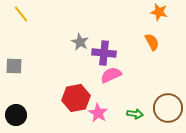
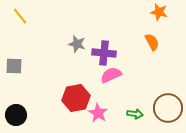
yellow line: moved 1 px left, 2 px down
gray star: moved 3 px left, 2 px down; rotated 12 degrees counterclockwise
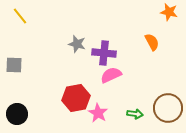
orange star: moved 10 px right
gray square: moved 1 px up
black circle: moved 1 px right, 1 px up
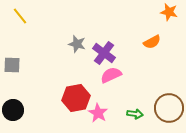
orange semicircle: rotated 90 degrees clockwise
purple cross: rotated 30 degrees clockwise
gray square: moved 2 px left
brown circle: moved 1 px right
black circle: moved 4 px left, 4 px up
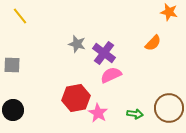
orange semicircle: moved 1 px right, 1 px down; rotated 18 degrees counterclockwise
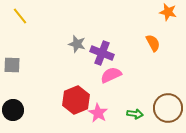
orange star: moved 1 px left
orange semicircle: rotated 72 degrees counterclockwise
purple cross: moved 2 px left; rotated 15 degrees counterclockwise
red hexagon: moved 2 px down; rotated 12 degrees counterclockwise
brown circle: moved 1 px left
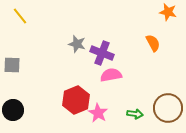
pink semicircle: rotated 15 degrees clockwise
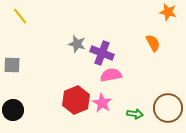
pink star: moved 4 px right, 10 px up
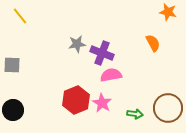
gray star: rotated 24 degrees counterclockwise
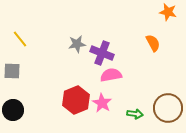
yellow line: moved 23 px down
gray square: moved 6 px down
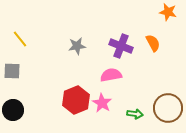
gray star: moved 2 px down
purple cross: moved 19 px right, 7 px up
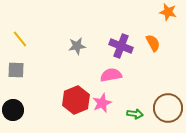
gray square: moved 4 px right, 1 px up
pink star: rotated 18 degrees clockwise
